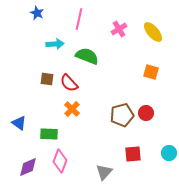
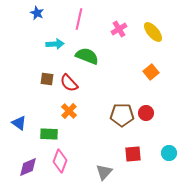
orange square: rotated 35 degrees clockwise
orange cross: moved 3 px left, 2 px down
brown pentagon: rotated 15 degrees clockwise
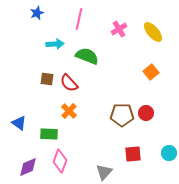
blue star: rotated 24 degrees clockwise
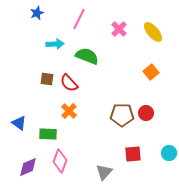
pink line: rotated 15 degrees clockwise
pink cross: rotated 14 degrees counterclockwise
green rectangle: moved 1 px left
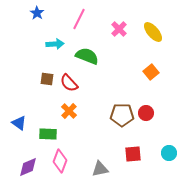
blue star: rotated 16 degrees counterclockwise
gray triangle: moved 4 px left, 3 px up; rotated 36 degrees clockwise
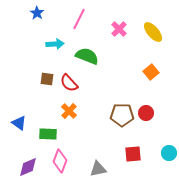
gray triangle: moved 2 px left
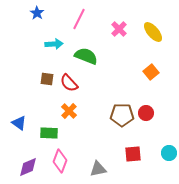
cyan arrow: moved 1 px left
green semicircle: moved 1 px left
green rectangle: moved 1 px right, 1 px up
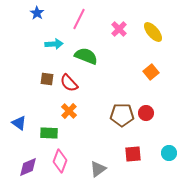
gray triangle: rotated 24 degrees counterclockwise
